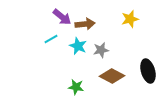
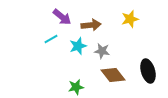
brown arrow: moved 6 px right, 1 px down
cyan star: rotated 30 degrees clockwise
gray star: moved 1 px right, 1 px down; rotated 21 degrees clockwise
brown diamond: moved 1 px right, 1 px up; rotated 25 degrees clockwise
green star: rotated 21 degrees counterclockwise
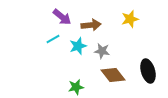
cyan line: moved 2 px right
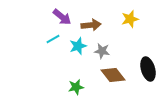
black ellipse: moved 2 px up
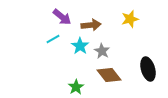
cyan star: moved 2 px right; rotated 18 degrees counterclockwise
gray star: rotated 21 degrees clockwise
brown diamond: moved 4 px left
green star: rotated 21 degrees counterclockwise
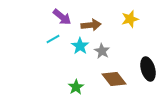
brown diamond: moved 5 px right, 4 px down
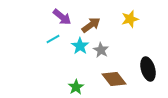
brown arrow: rotated 30 degrees counterclockwise
gray star: moved 1 px left, 1 px up
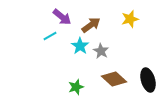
cyan line: moved 3 px left, 3 px up
gray star: moved 1 px down
black ellipse: moved 11 px down
brown diamond: rotated 10 degrees counterclockwise
green star: rotated 14 degrees clockwise
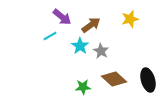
green star: moved 7 px right; rotated 14 degrees clockwise
